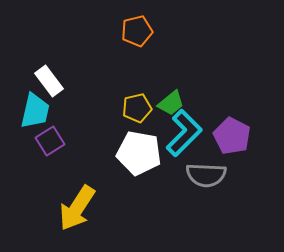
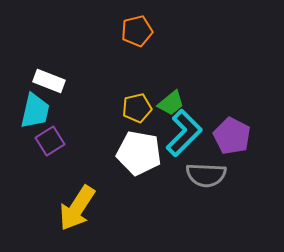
white rectangle: rotated 32 degrees counterclockwise
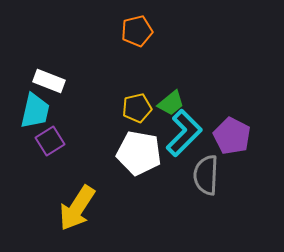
gray semicircle: rotated 90 degrees clockwise
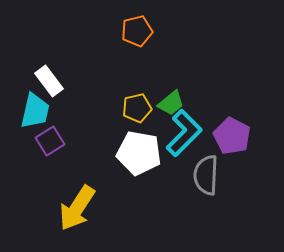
white rectangle: rotated 32 degrees clockwise
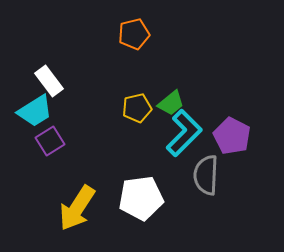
orange pentagon: moved 3 px left, 3 px down
cyan trapezoid: rotated 45 degrees clockwise
white pentagon: moved 2 px right, 45 px down; rotated 18 degrees counterclockwise
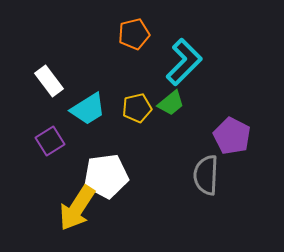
cyan trapezoid: moved 53 px right, 2 px up
cyan L-shape: moved 71 px up
white pentagon: moved 35 px left, 22 px up
